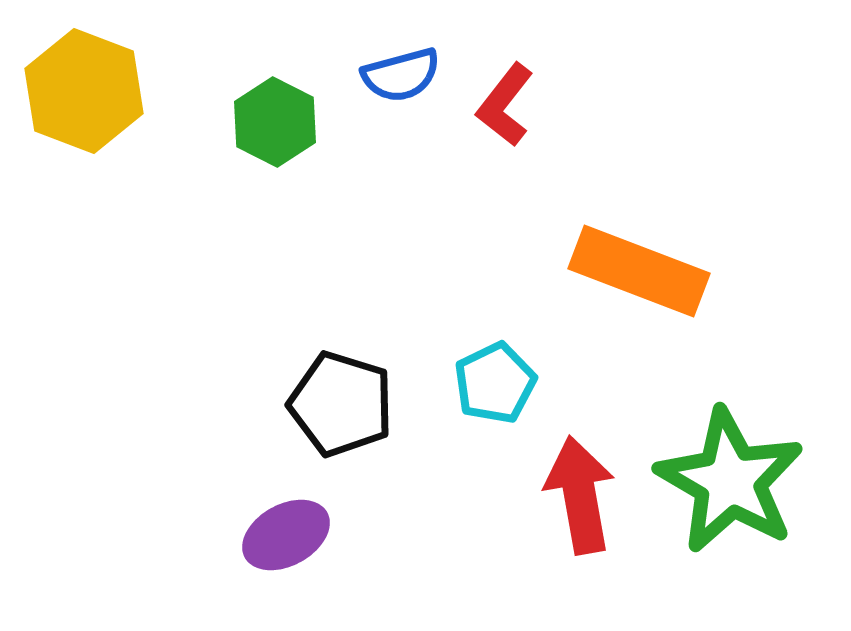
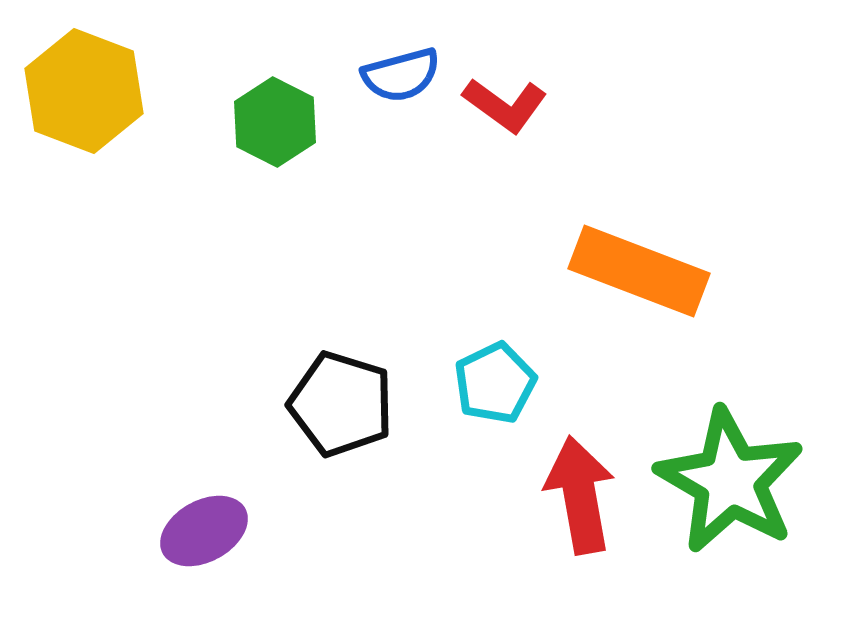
red L-shape: rotated 92 degrees counterclockwise
purple ellipse: moved 82 px left, 4 px up
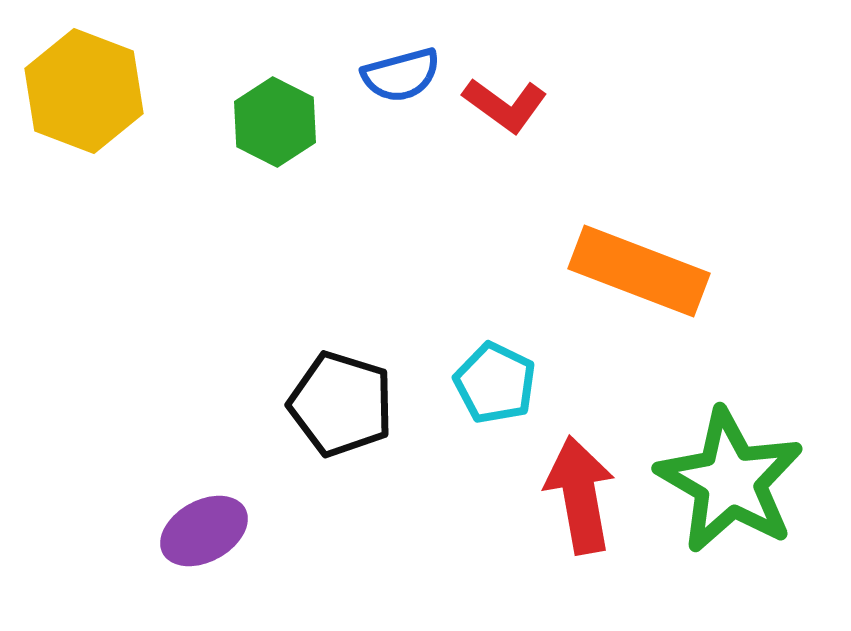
cyan pentagon: rotated 20 degrees counterclockwise
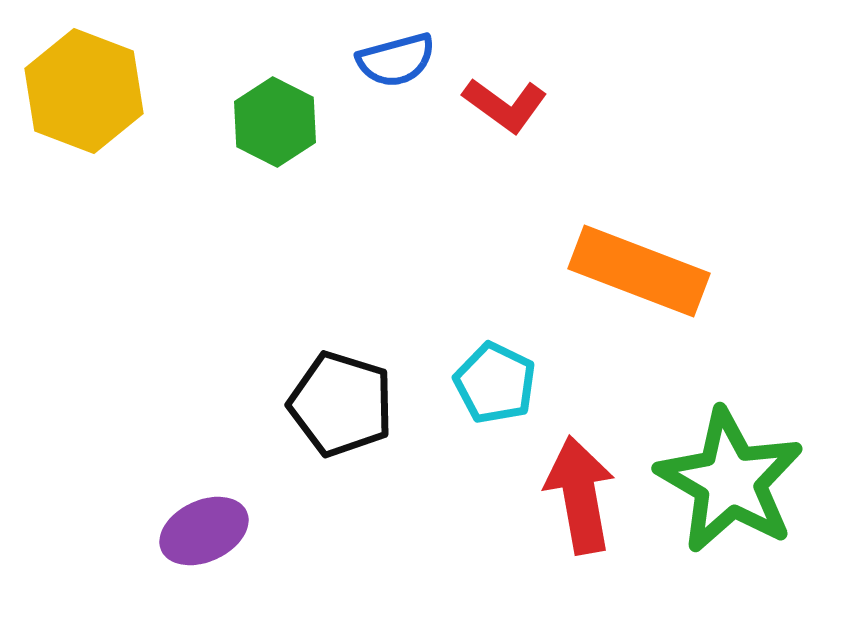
blue semicircle: moved 5 px left, 15 px up
purple ellipse: rotated 4 degrees clockwise
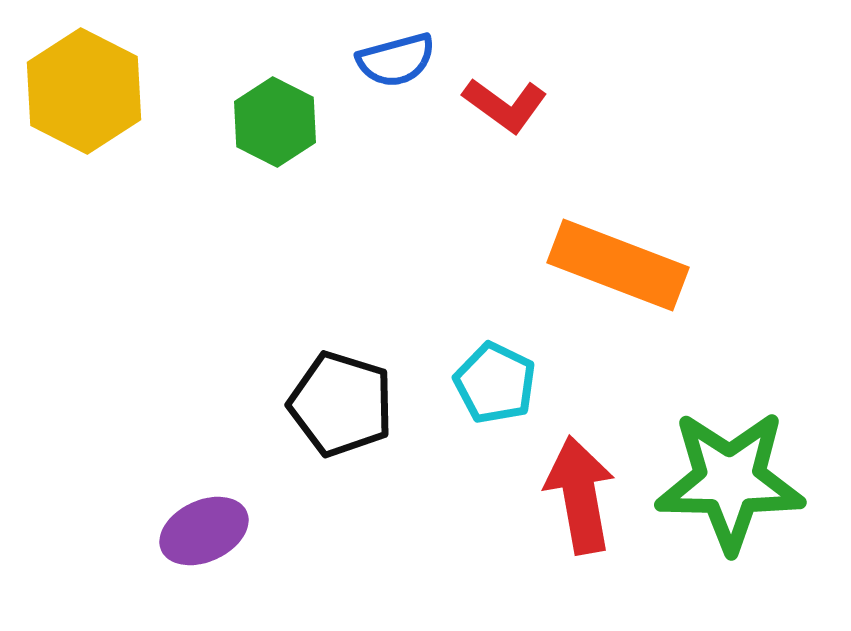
yellow hexagon: rotated 6 degrees clockwise
orange rectangle: moved 21 px left, 6 px up
green star: rotated 29 degrees counterclockwise
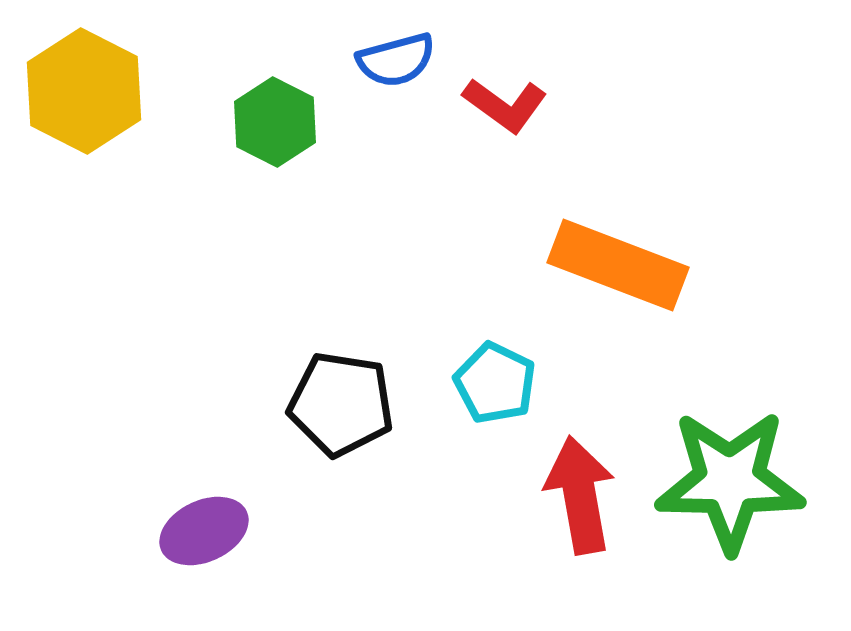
black pentagon: rotated 8 degrees counterclockwise
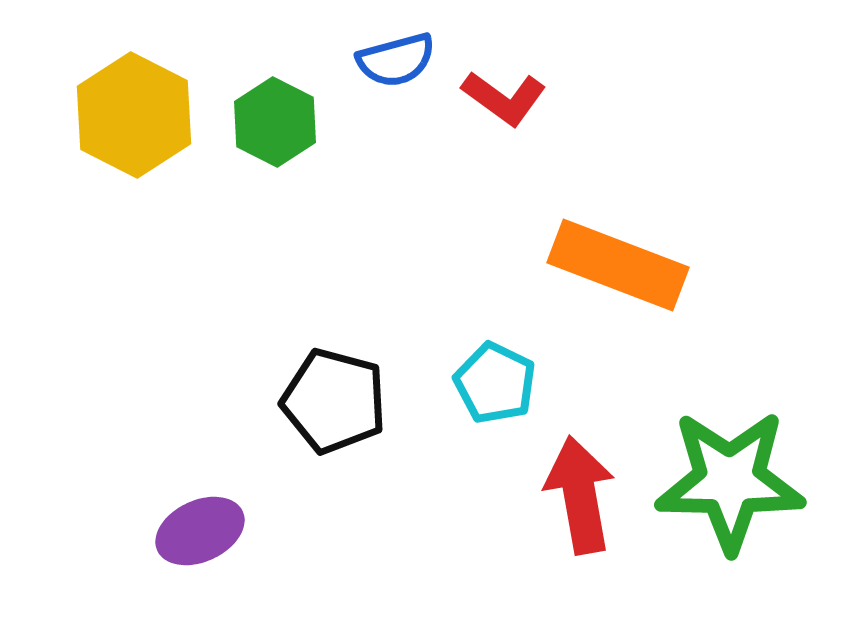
yellow hexagon: moved 50 px right, 24 px down
red L-shape: moved 1 px left, 7 px up
black pentagon: moved 7 px left, 3 px up; rotated 6 degrees clockwise
purple ellipse: moved 4 px left
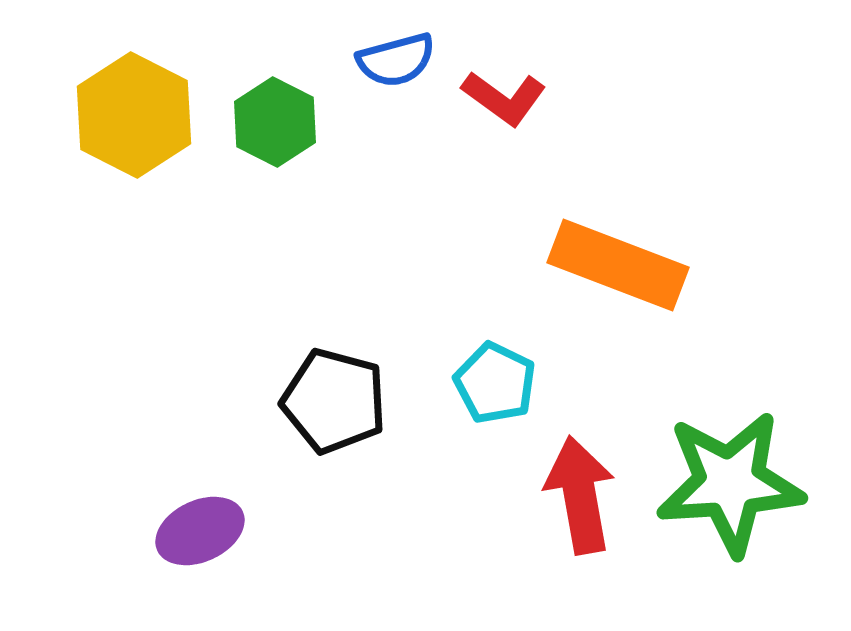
green star: moved 2 px down; rotated 5 degrees counterclockwise
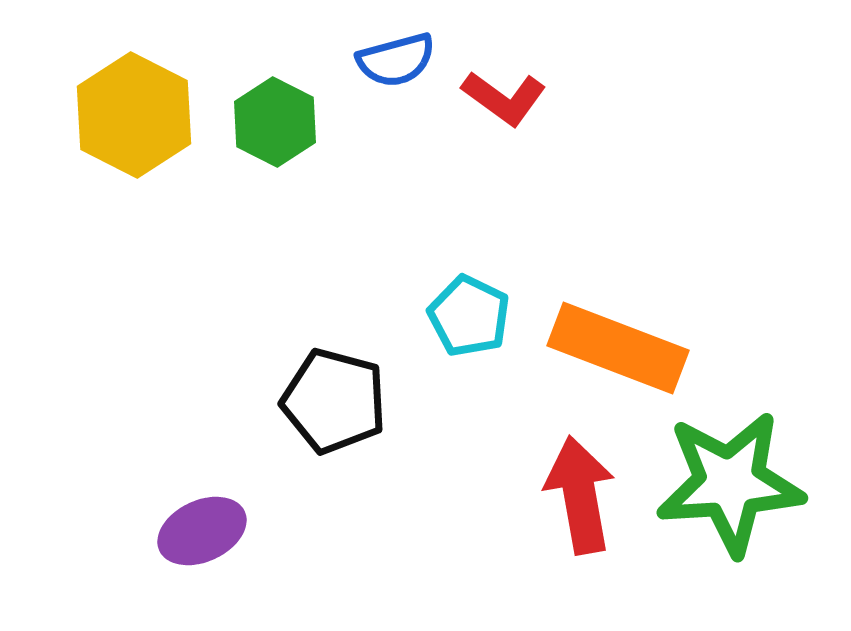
orange rectangle: moved 83 px down
cyan pentagon: moved 26 px left, 67 px up
purple ellipse: moved 2 px right
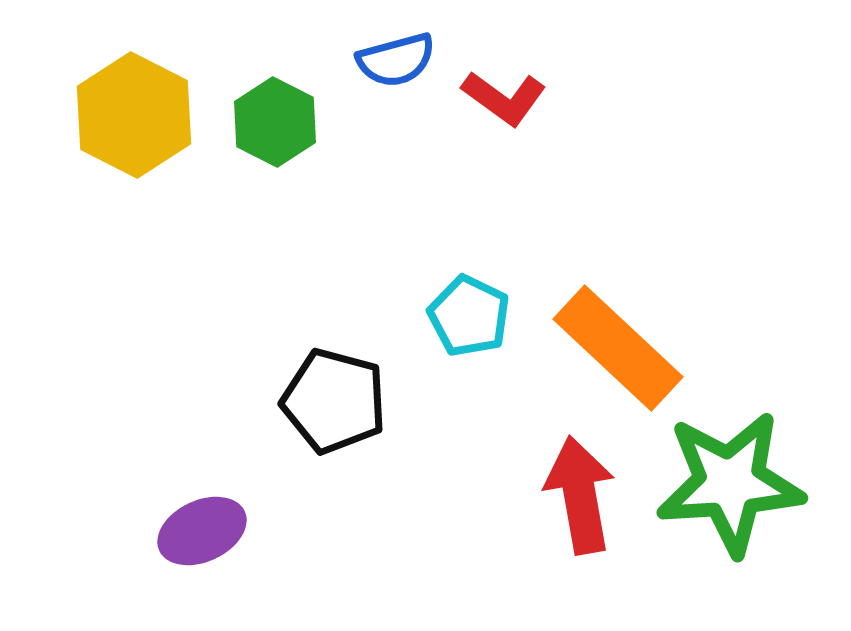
orange rectangle: rotated 22 degrees clockwise
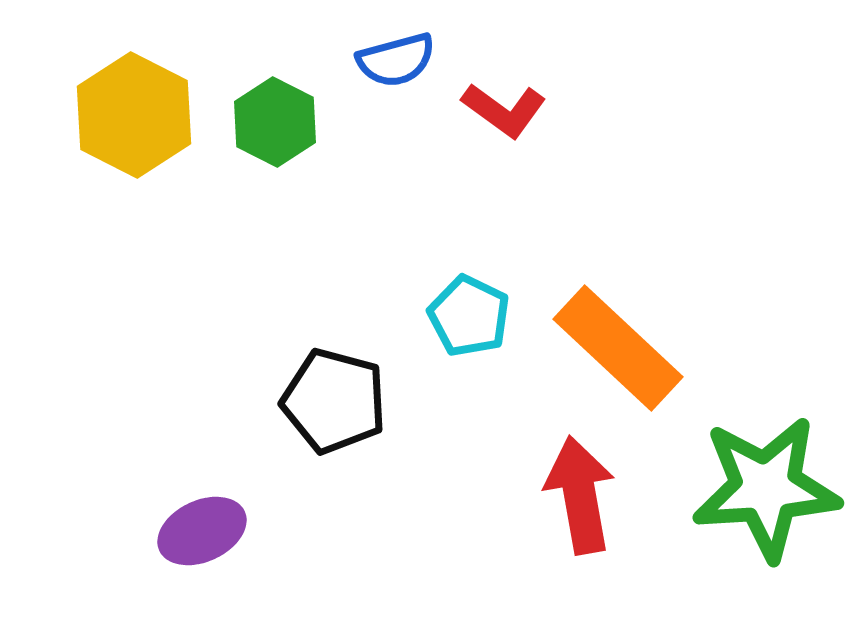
red L-shape: moved 12 px down
green star: moved 36 px right, 5 px down
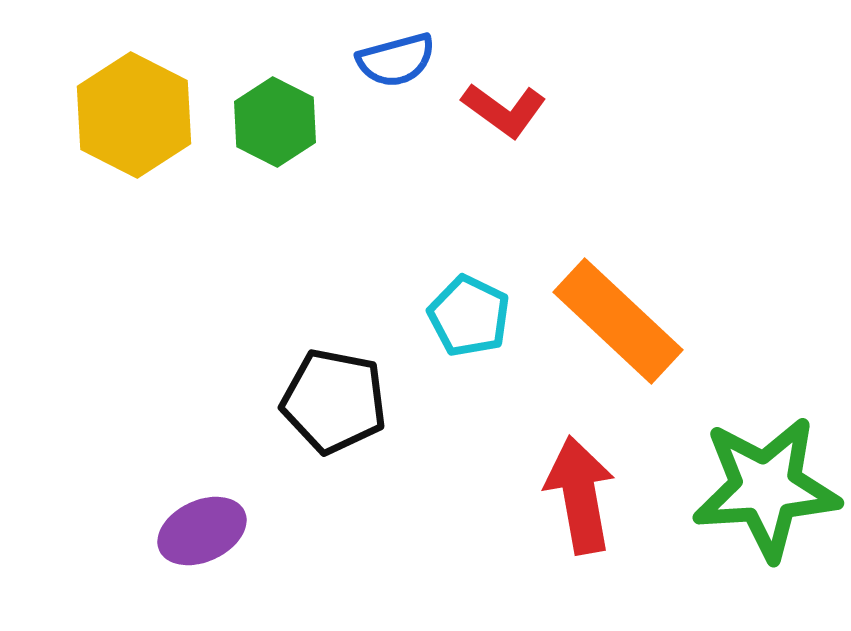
orange rectangle: moved 27 px up
black pentagon: rotated 4 degrees counterclockwise
